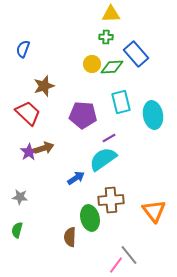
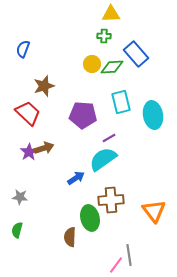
green cross: moved 2 px left, 1 px up
gray line: rotated 30 degrees clockwise
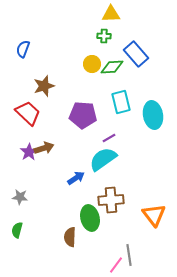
orange triangle: moved 4 px down
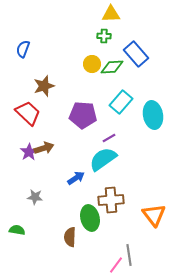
cyan rectangle: rotated 55 degrees clockwise
gray star: moved 15 px right
green semicircle: rotated 84 degrees clockwise
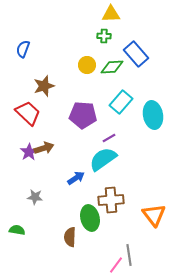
yellow circle: moved 5 px left, 1 px down
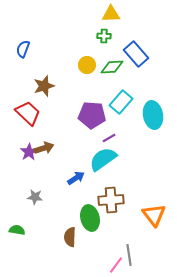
purple pentagon: moved 9 px right
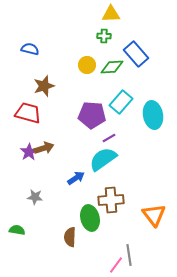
blue semicircle: moved 7 px right; rotated 84 degrees clockwise
red trapezoid: rotated 28 degrees counterclockwise
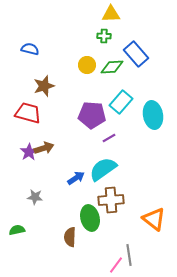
cyan semicircle: moved 10 px down
orange triangle: moved 4 px down; rotated 15 degrees counterclockwise
green semicircle: rotated 21 degrees counterclockwise
